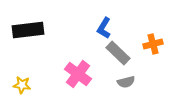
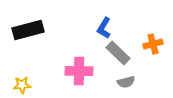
black rectangle: rotated 8 degrees counterclockwise
pink cross: moved 1 px right, 3 px up; rotated 36 degrees counterclockwise
yellow star: rotated 12 degrees counterclockwise
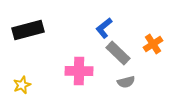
blue L-shape: rotated 20 degrees clockwise
orange cross: rotated 18 degrees counterclockwise
yellow star: rotated 18 degrees counterclockwise
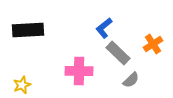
black rectangle: rotated 12 degrees clockwise
gray semicircle: moved 5 px right, 2 px up; rotated 30 degrees counterclockwise
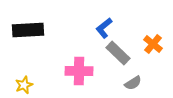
orange cross: rotated 18 degrees counterclockwise
gray semicircle: moved 2 px right, 3 px down; rotated 12 degrees clockwise
yellow star: moved 2 px right
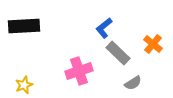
black rectangle: moved 4 px left, 4 px up
pink cross: rotated 20 degrees counterclockwise
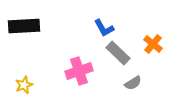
blue L-shape: rotated 80 degrees counterclockwise
